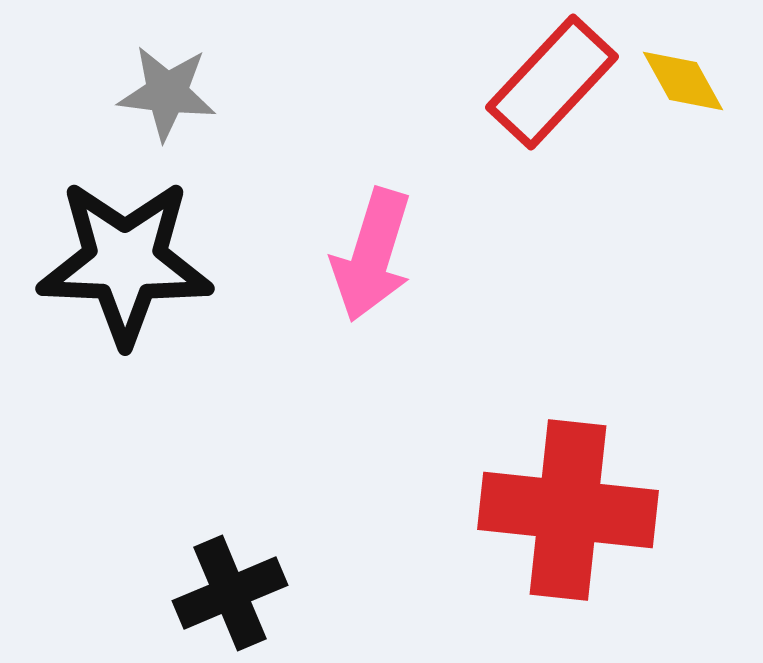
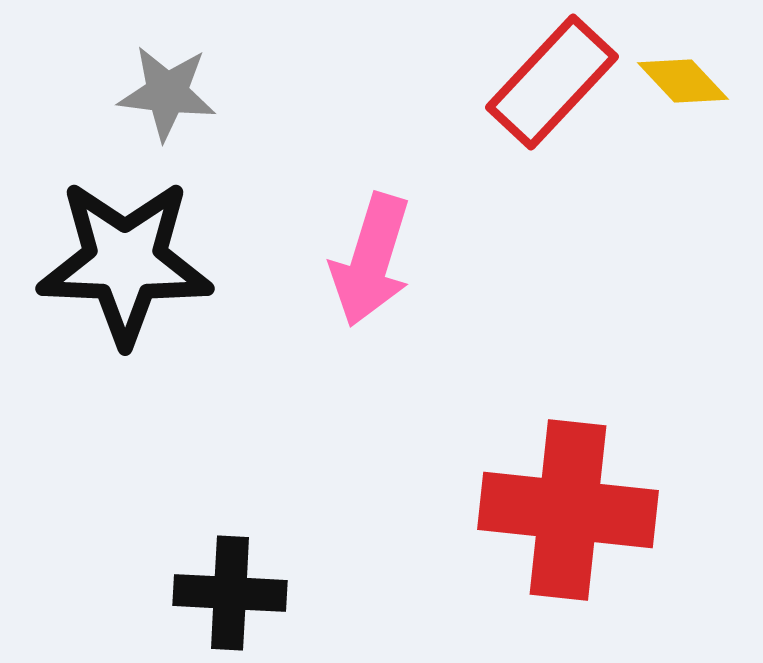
yellow diamond: rotated 14 degrees counterclockwise
pink arrow: moved 1 px left, 5 px down
black cross: rotated 26 degrees clockwise
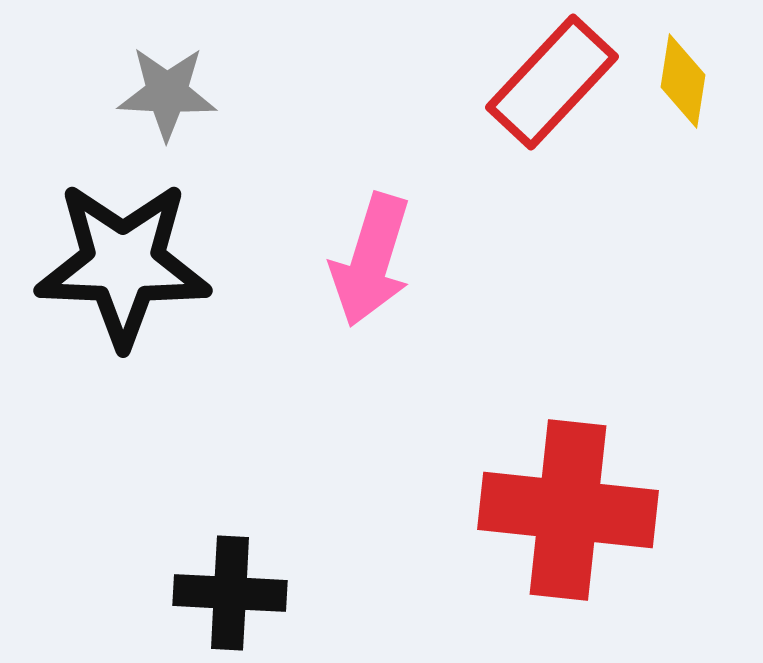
yellow diamond: rotated 52 degrees clockwise
gray star: rotated 4 degrees counterclockwise
black star: moved 2 px left, 2 px down
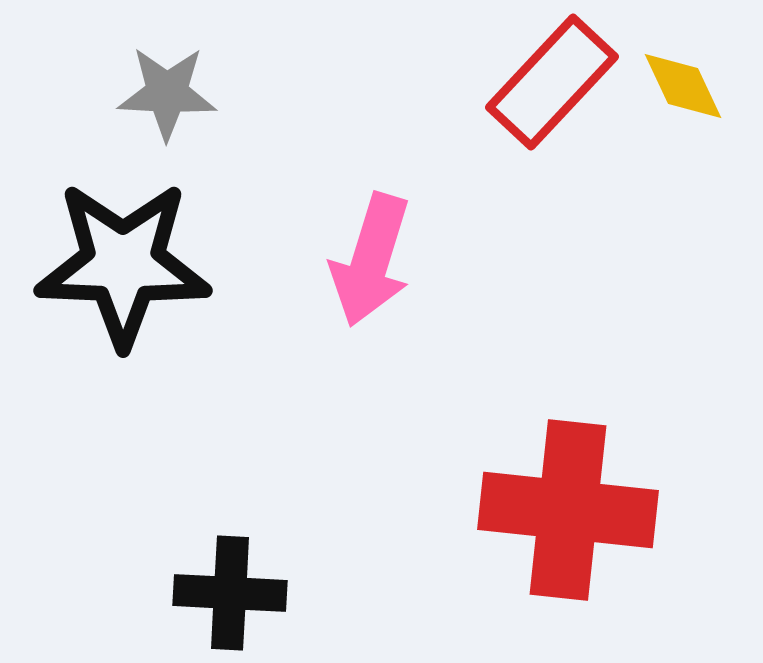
yellow diamond: moved 5 px down; rotated 34 degrees counterclockwise
